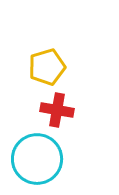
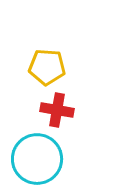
yellow pentagon: rotated 21 degrees clockwise
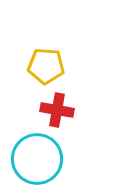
yellow pentagon: moved 1 px left, 1 px up
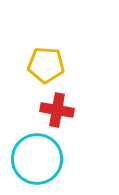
yellow pentagon: moved 1 px up
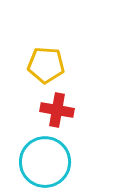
cyan circle: moved 8 px right, 3 px down
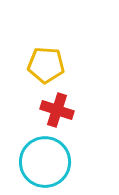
red cross: rotated 8 degrees clockwise
